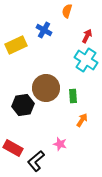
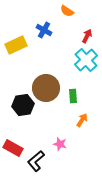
orange semicircle: rotated 72 degrees counterclockwise
cyan cross: rotated 15 degrees clockwise
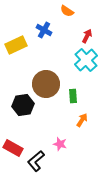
brown circle: moved 4 px up
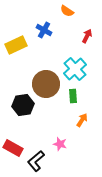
cyan cross: moved 11 px left, 9 px down
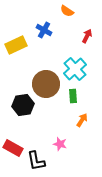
black L-shape: rotated 60 degrees counterclockwise
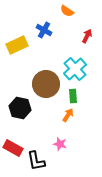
yellow rectangle: moved 1 px right
black hexagon: moved 3 px left, 3 px down; rotated 20 degrees clockwise
orange arrow: moved 14 px left, 5 px up
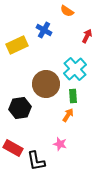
black hexagon: rotated 20 degrees counterclockwise
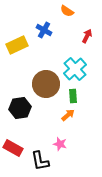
orange arrow: rotated 16 degrees clockwise
black L-shape: moved 4 px right
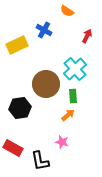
pink star: moved 2 px right, 2 px up
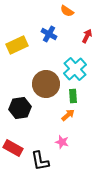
blue cross: moved 5 px right, 4 px down
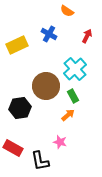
brown circle: moved 2 px down
green rectangle: rotated 24 degrees counterclockwise
pink star: moved 2 px left
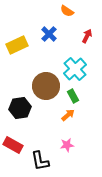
blue cross: rotated 14 degrees clockwise
pink star: moved 7 px right, 3 px down; rotated 24 degrees counterclockwise
red rectangle: moved 3 px up
